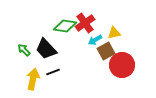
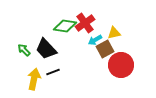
brown square: moved 1 px left, 2 px up
red circle: moved 1 px left
yellow arrow: moved 1 px right
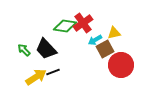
red cross: moved 2 px left
yellow arrow: moved 2 px right, 2 px up; rotated 45 degrees clockwise
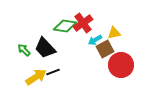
black trapezoid: moved 1 px left, 1 px up
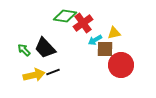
green diamond: moved 10 px up
brown square: rotated 30 degrees clockwise
yellow arrow: moved 2 px left, 2 px up; rotated 20 degrees clockwise
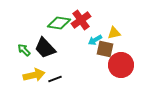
green diamond: moved 6 px left, 7 px down
red cross: moved 2 px left, 3 px up
brown square: rotated 12 degrees clockwise
black line: moved 2 px right, 7 px down
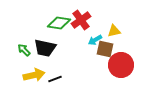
yellow triangle: moved 2 px up
black trapezoid: rotated 35 degrees counterclockwise
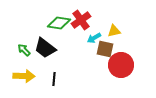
cyan arrow: moved 1 px left, 2 px up
black trapezoid: rotated 25 degrees clockwise
yellow arrow: moved 10 px left, 1 px down; rotated 15 degrees clockwise
black line: moved 1 px left; rotated 64 degrees counterclockwise
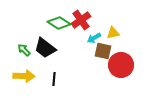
green diamond: rotated 25 degrees clockwise
yellow triangle: moved 1 px left, 2 px down
brown square: moved 2 px left, 2 px down
